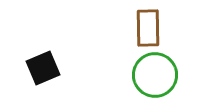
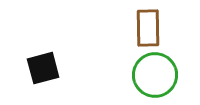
black square: rotated 8 degrees clockwise
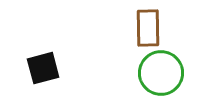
green circle: moved 6 px right, 2 px up
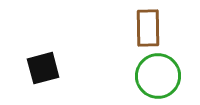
green circle: moved 3 px left, 3 px down
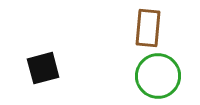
brown rectangle: rotated 6 degrees clockwise
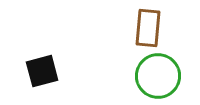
black square: moved 1 px left, 3 px down
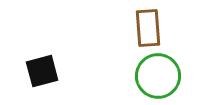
brown rectangle: rotated 9 degrees counterclockwise
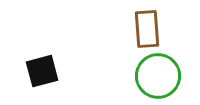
brown rectangle: moved 1 px left, 1 px down
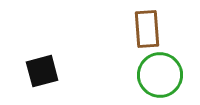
green circle: moved 2 px right, 1 px up
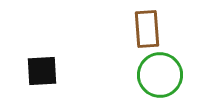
black square: rotated 12 degrees clockwise
